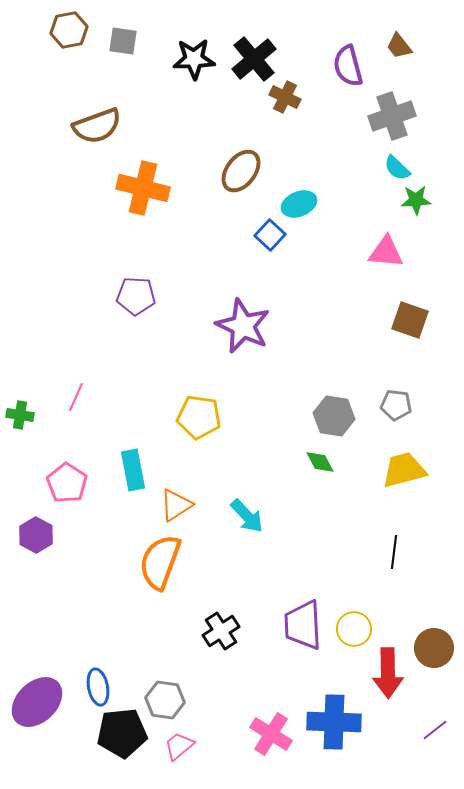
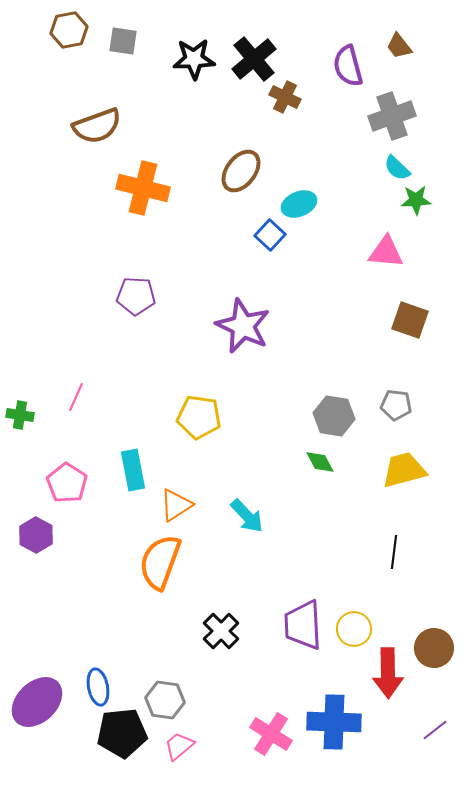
black cross at (221, 631): rotated 12 degrees counterclockwise
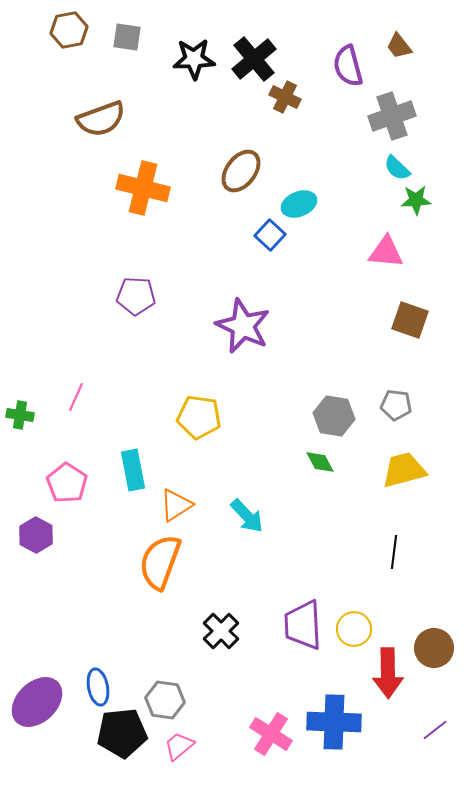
gray square at (123, 41): moved 4 px right, 4 px up
brown semicircle at (97, 126): moved 4 px right, 7 px up
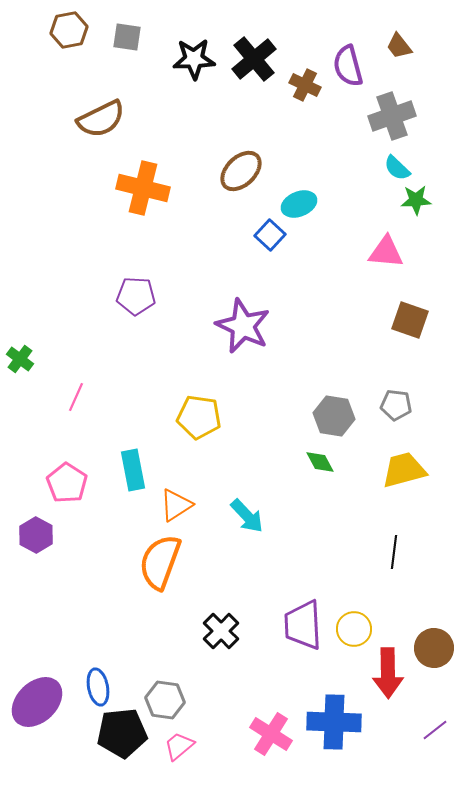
brown cross at (285, 97): moved 20 px right, 12 px up
brown semicircle at (101, 119): rotated 6 degrees counterclockwise
brown ellipse at (241, 171): rotated 9 degrees clockwise
green cross at (20, 415): moved 56 px up; rotated 28 degrees clockwise
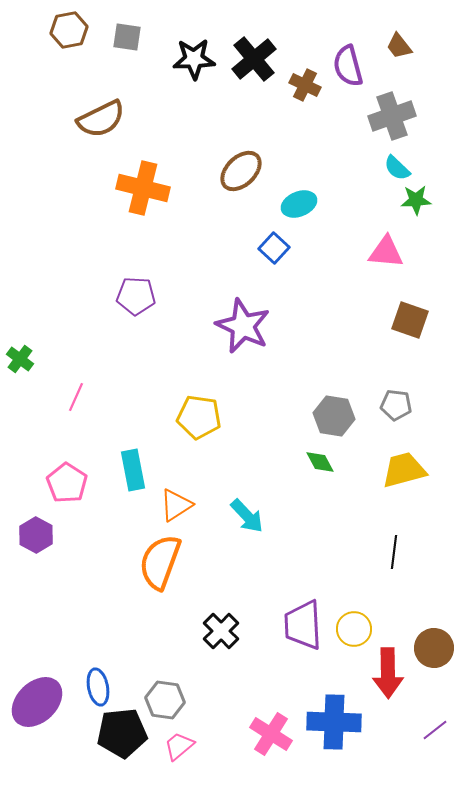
blue square at (270, 235): moved 4 px right, 13 px down
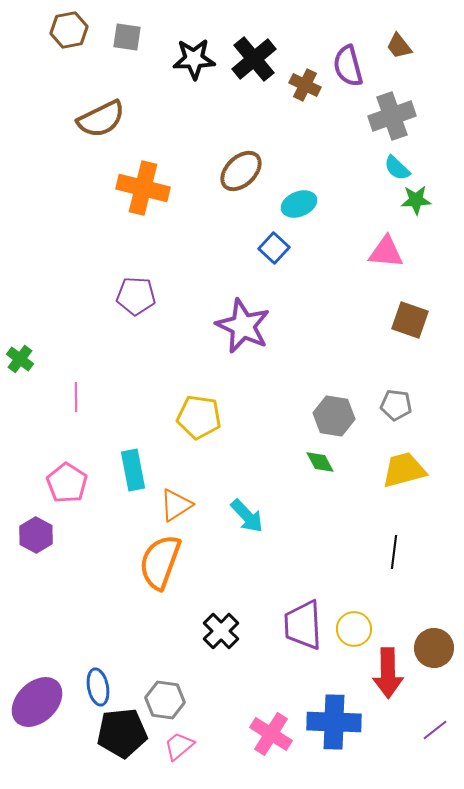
pink line at (76, 397): rotated 24 degrees counterclockwise
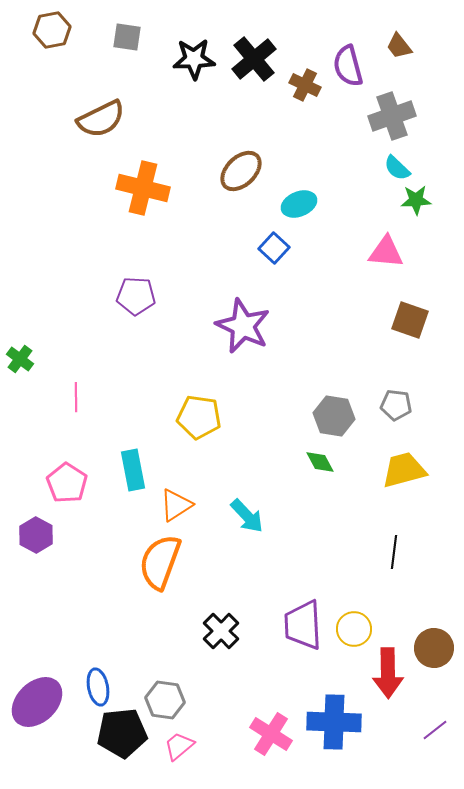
brown hexagon at (69, 30): moved 17 px left
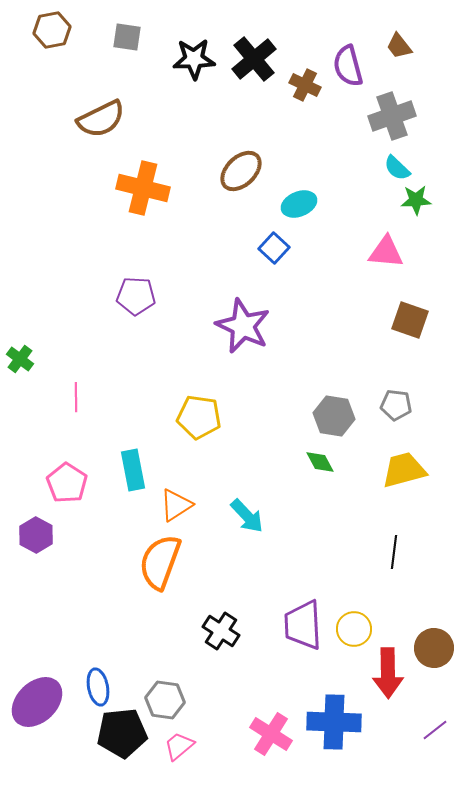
black cross at (221, 631): rotated 12 degrees counterclockwise
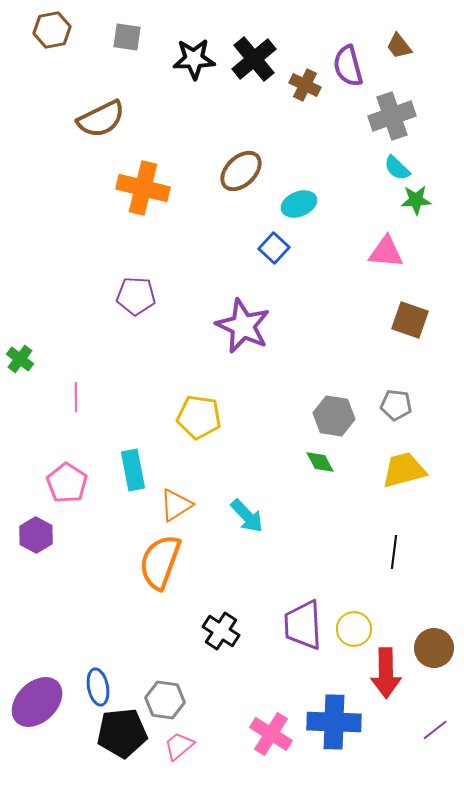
red arrow at (388, 673): moved 2 px left
